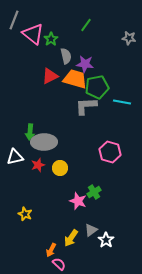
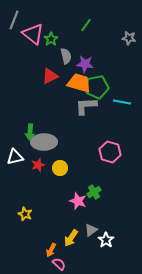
orange trapezoid: moved 4 px right, 4 px down
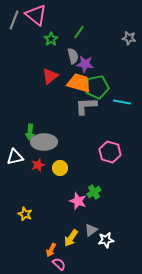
green line: moved 7 px left, 7 px down
pink triangle: moved 3 px right, 19 px up
gray semicircle: moved 7 px right
red triangle: rotated 12 degrees counterclockwise
white star: rotated 28 degrees clockwise
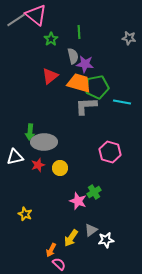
gray line: moved 2 px right; rotated 36 degrees clockwise
green line: rotated 40 degrees counterclockwise
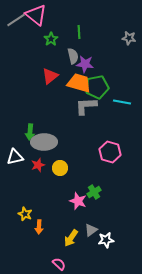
orange arrow: moved 12 px left, 23 px up; rotated 24 degrees counterclockwise
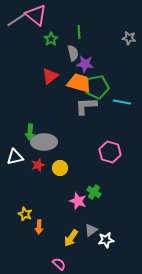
gray semicircle: moved 3 px up
green cross: rotated 24 degrees counterclockwise
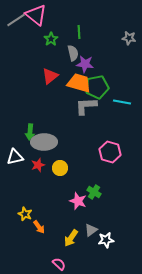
orange arrow: rotated 40 degrees counterclockwise
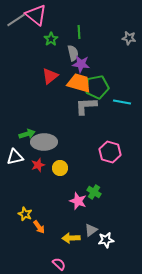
purple star: moved 4 px left
green arrow: moved 3 px left, 2 px down; rotated 112 degrees counterclockwise
yellow arrow: rotated 54 degrees clockwise
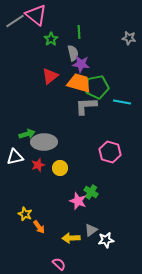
gray line: moved 1 px left, 1 px down
green cross: moved 3 px left
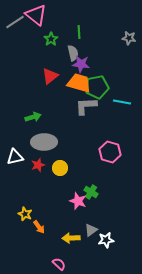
gray line: moved 1 px down
green arrow: moved 6 px right, 17 px up
